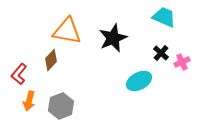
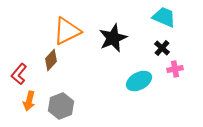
orange triangle: rotated 36 degrees counterclockwise
black cross: moved 1 px right, 5 px up
pink cross: moved 7 px left, 7 px down; rotated 14 degrees clockwise
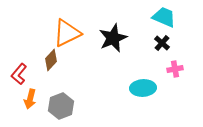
orange triangle: moved 2 px down
black cross: moved 5 px up
cyan ellipse: moved 4 px right, 7 px down; rotated 25 degrees clockwise
orange arrow: moved 1 px right, 2 px up
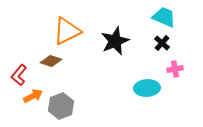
orange triangle: moved 2 px up
black star: moved 2 px right, 3 px down
brown diamond: moved 1 px down; rotated 65 degrees clockwise
red L-shape: moved 1 px down
cyan ellipse: moved 4 px right
orange arrow: moved 3 px right, 3 px up; rotated 132 degrees counterclockwise
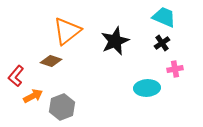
orange triangle: rotated 12 degrees counterclockwise
black cross: rotated 14 degrees clockwise
red L-shape: moved 3 px left, 1 px down
gray hexagon: moved 1 px right, 1 px down
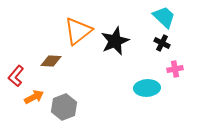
cyan trapezoid: rotated 20 degrees clockwise
orange triangle: moved 11 px right
black cross: rotated 28 degrees counterclockwise
brown diamond: rotated 15 degrees counterclockwise
orange arrow: moved 1 px right, 1 px down
gray hexagon: moved 2 px right
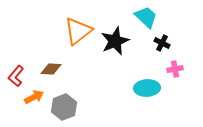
cyan trapezoid: moved 18 px left
brown diamond: moved 8 px down
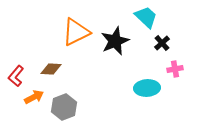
orange triangle: moved 2 px left, 1 px down; rotated 12 degrees clockwise
black cross: rotated 21 degrees clockwise
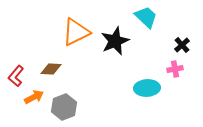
black cross: moved 20 px right, 2 px down
